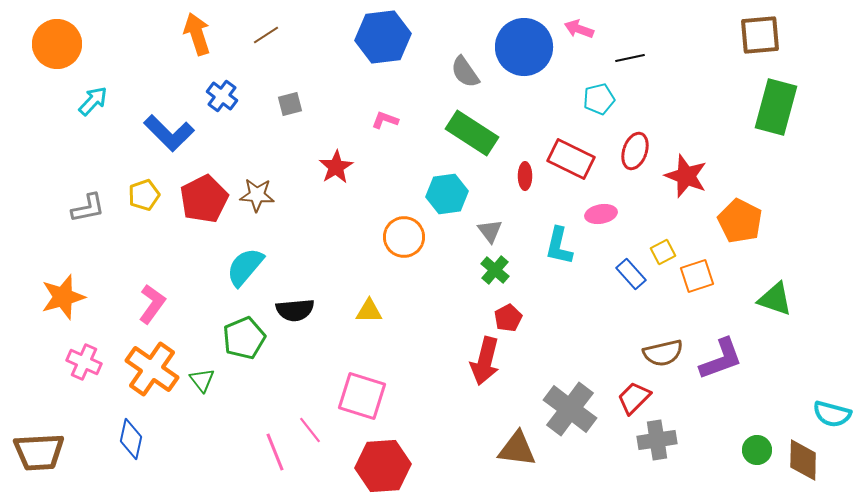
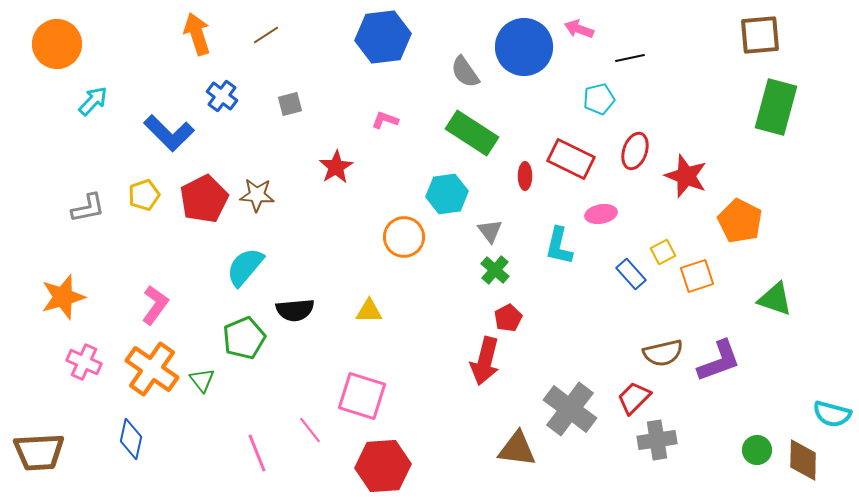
pink L-shape at (152, 304): moved 3 px right, 1 px down
purple L-shape at (721, 359): moved 2 px left, 2 px down
pink line at (275, 452): moved 18 px left, 1 px down
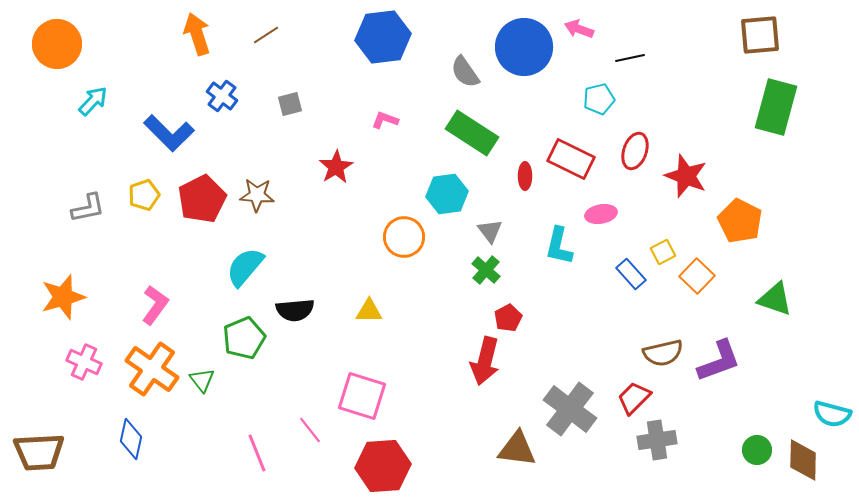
red pentagon at (204, 199): moved 2 px left
green cross at (495, 270): moved 9 px left
orange square at (697, 276): rotated 28 degrees counterclockwise
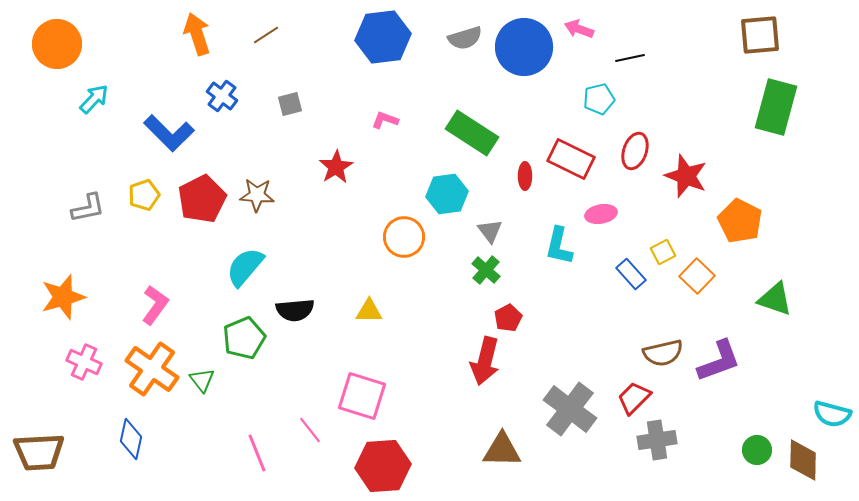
gray semicircle at (465, 72): moved 34 px up; rotated 72 degrees counterclockwise
cyan arrow at (93, 101): moved 1 px right, 2 px up
brown triangle at (517, 449): moved 15 px left, 1 px down; rotated 6 degrees counterclockwise
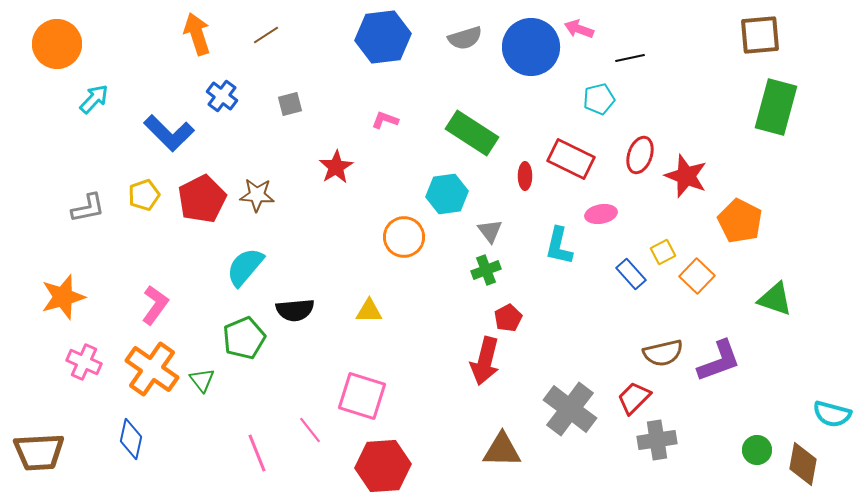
blue circle at (524, 47): moved 7 px right
red ellipse at (635, 151): moved 5 px right, 4 px down
green cross at (486, 270): rotated 28 degrees clockwise
brown diamond at (803, 460): moved 4 px down; rotated 9 degrees clockwise
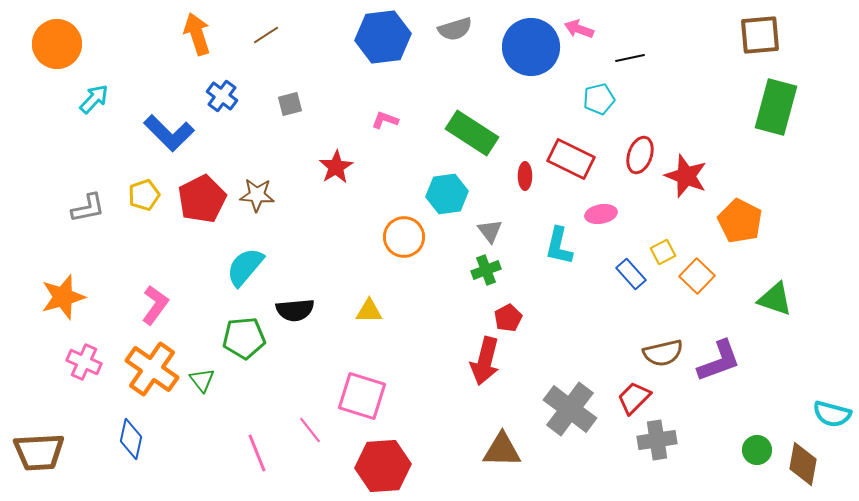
gray semicircle at (465, 38): moved 10 px left, 9 px up
green pentagon at (244, 338): rotated 18 degrees clockwise
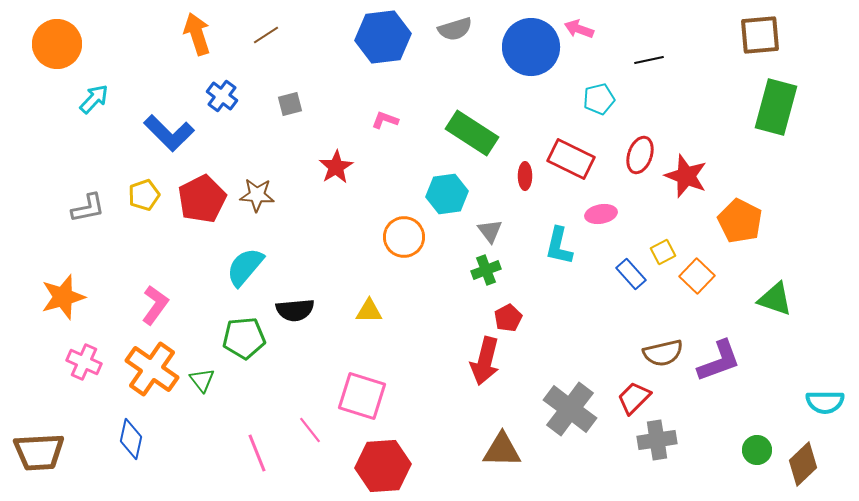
black line at (630, 58): moved 19 px right, 2 px down
cyan semicircle at (832, 414): moved 7 px left, 12 px up; rotated 15 degrees counterclockwise
brown diamond at (803, 464): rotated 36 degrees clockwise
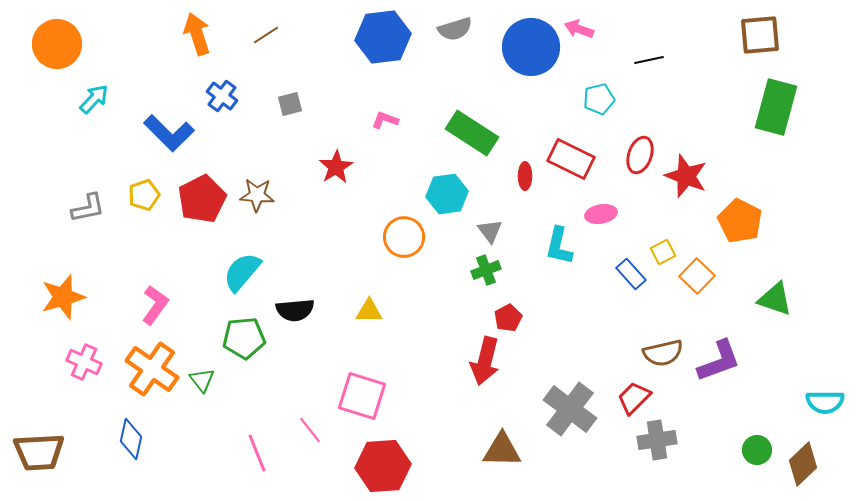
cyan semicircle at (245, 267): moved 3 px left, 5 px down
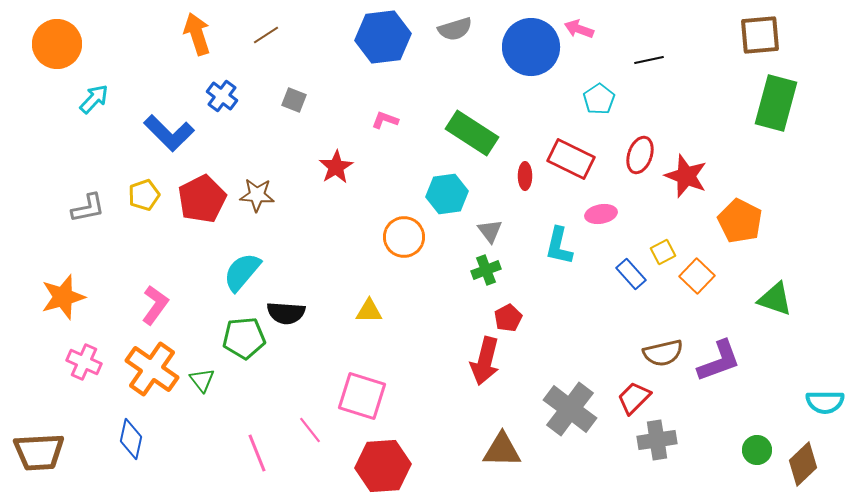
cyan pentagon at (599, 99): rotated 20 degrees counterclockwise
gray square at (290, 104): moved 4 px right, 4 px up; rotated 35 degrees clockwise
green rectangle at (776, 107): moved 4 px up
black semicircle at (295, 310): moved 9 px left, 3 px down; rotated 9 degrees clockwise
